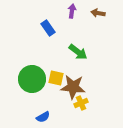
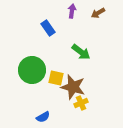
brown arrow: rotated 40 degrees counterclockwise
green arrow: moved 3 px right
green circle: moved 9 px up
brown star: rotated 10 degrees clockwise
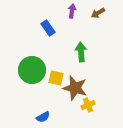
green arrow: rotated 132 degrees counterclockwise
brown star: moved 2 px right, 1 px down
yellow cross: moved 7 px right, 2 px down
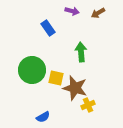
purple arrow: rotated 96 degrees clockwise
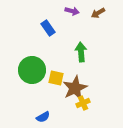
brown star: rotated 30 degrees clockwise
yellow cross: moved 5 px left, 2 px up
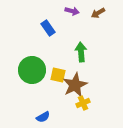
yellow square: moved 2 px right, 3 px up
brown star: moved 3 px up
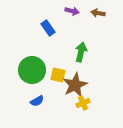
brown arrow: rotated 40 degrees clockwise
green arrow: rotated 18 degrees clockwise
blue semicircle: moved 6 px left, 16 px up
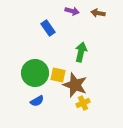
green circle: moved 3 px right, 3 px down
brown star: rotated 25 degrees counterclockwise
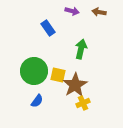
brown arrow: moved 1 px right, 1 px up
green arrow: moved 3 px up
green circle: moved 1 px left, 2 px up
brown star: rotated 20 degrees clockwise
blue semicircle: rotated 24 degrees counterclockwise
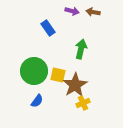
brown arrow: moved 6 px left
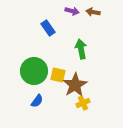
green arrow: rotated 24 degrees counterclockwise
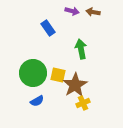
green circle: moved 1 px left, 2 px down
blue semicircle: rotated 24 degrees clockwise
